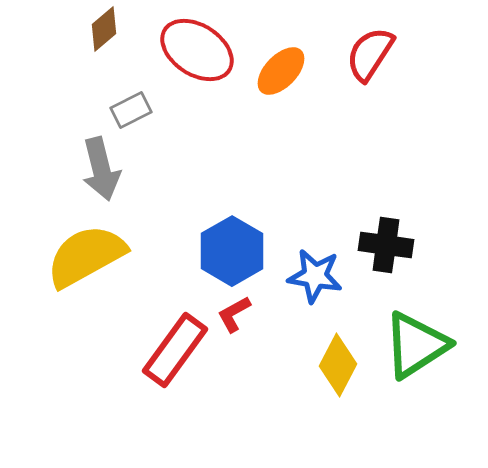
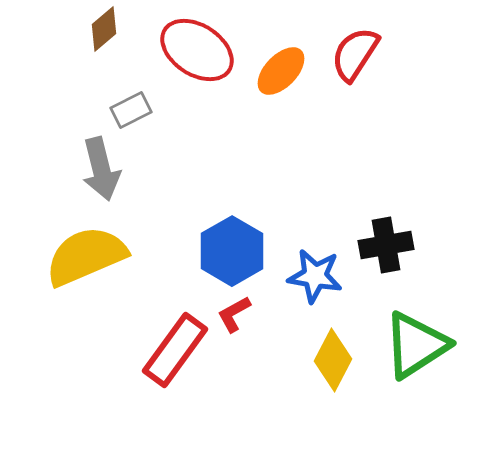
red semicircle: moved 15 px left
black cross: rotated 18 degrees counterclockwise
yellow semicircle: rotated 6 degrees clockwise
yellow diamond: moved 5 px left, 5 px up
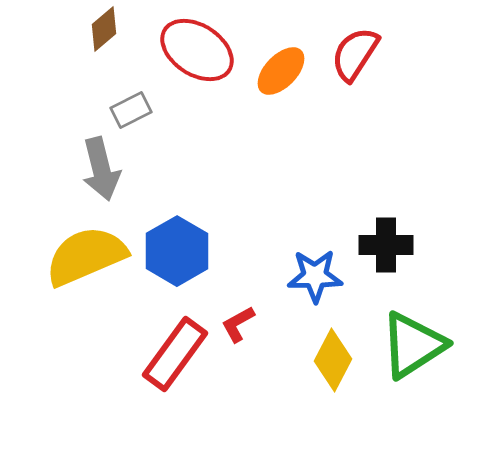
black cross: rotated 10 degrees clockwise
blue hexagon: moved 55 px left
blue star: rotated 10 degrees counterclockwise
red L-shape: moved 4 px right, 10 px down
green triangle: moved 3 px left
red rectangle: moved 4 px down
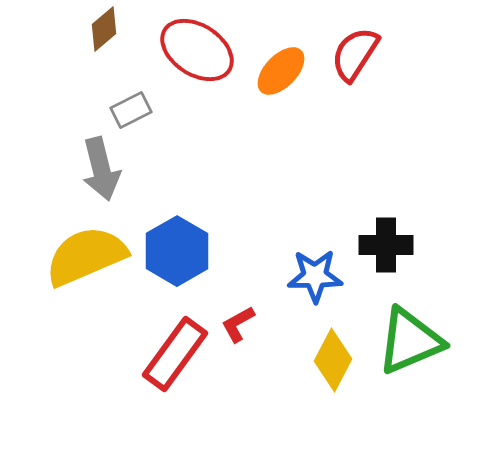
green triangle: moved 3 px left, 4 px up; rotated 10 degrees clockwise
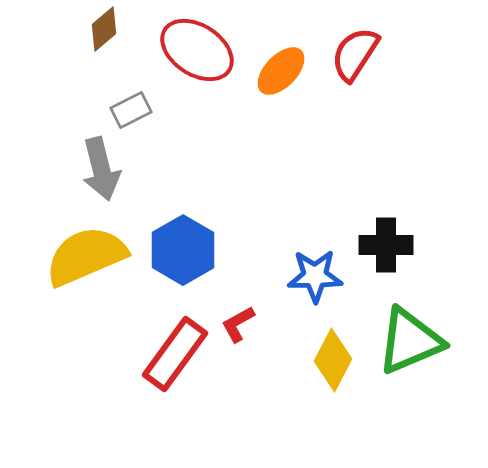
blue hexagon: moved 6 px right, 1 px up
